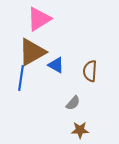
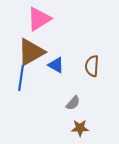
brown triangle: moved 1 px left
brown semicircle: moved 2 px right, 5 px up
brown star: moved 2 px up
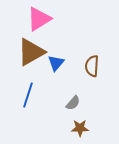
blue triangle: moved 2 px up; rotated 42 degrees clockwise
blue line: moved 7 px right, 17 px down; rotated 10 degrees clockwise
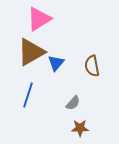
brown semicircle: rotated 15 degrees counterclockwise
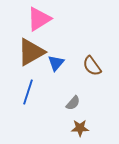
brown semicircle: rotated 25 degrees counterclockwise
blue line: moved 3 px up
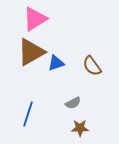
pink triangle: moved 4 px left
blue triangle: rotated 30 degrees clockwise
blue line: moved 22 px down
gray semicircle: rotated 21 degrees clockwise
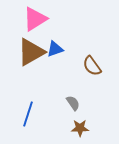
blue triangle: moved 1 px left, 14 px up
gray semicircle: rotated 98 degrees counterclockwise
